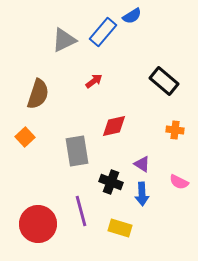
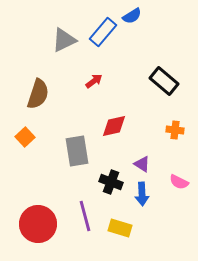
purple line: moved 4 px right, 5 px down
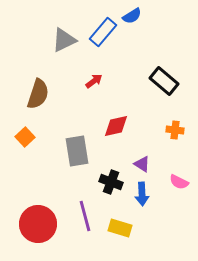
red diamond: moved 2 px right
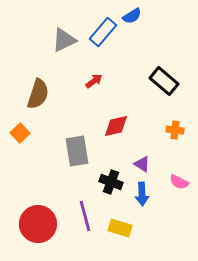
orange square: moved 5 px left, 4 px up
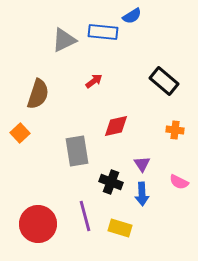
blue rectangle: rotated 56 degrees clockwise
purple triangle: rotated 24 degrees clockwise
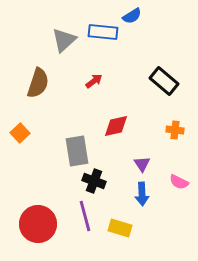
gray triangle: rotated 16 degrees counterclockwise
brown semicircle: moved 11 px up
black cross: moved 17 px left, 1 px up
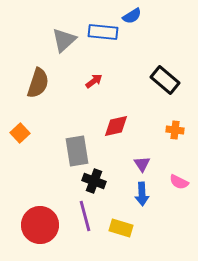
black rectangle: moved 1 px right, 1 px up
red circle: moved 2 px right, 1 px down
yellow rectangle: moved 1 px right
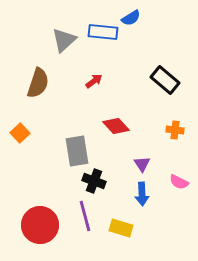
blue semicircle: moved 1 px left, 2 px down
red diamond: rotated 60 degrees clockwise
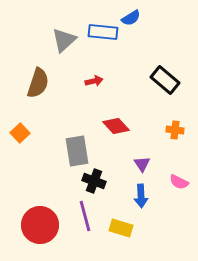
red arrow: rotated 24 degrees clockwise
blue arrow: moved 1 px left, 2 px down
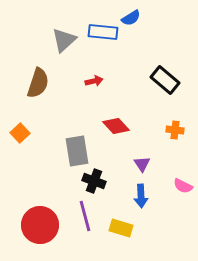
pink semicircle: moved 4 px right, 4 px down
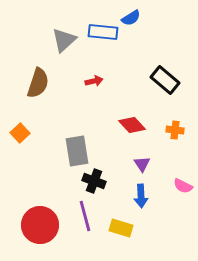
red diamond: moved 16 px right, 1 px up
